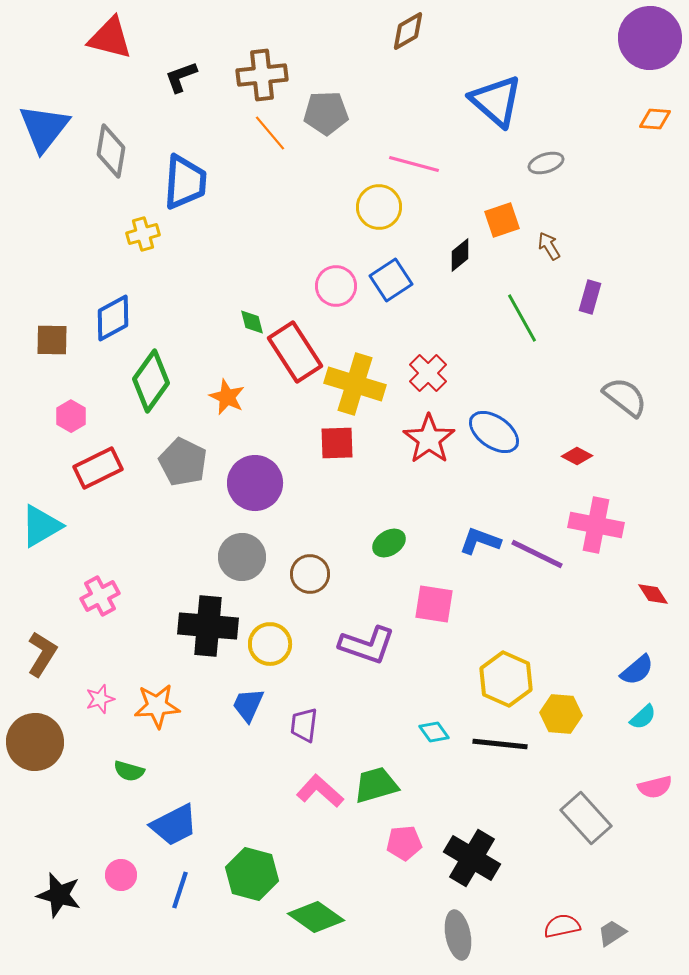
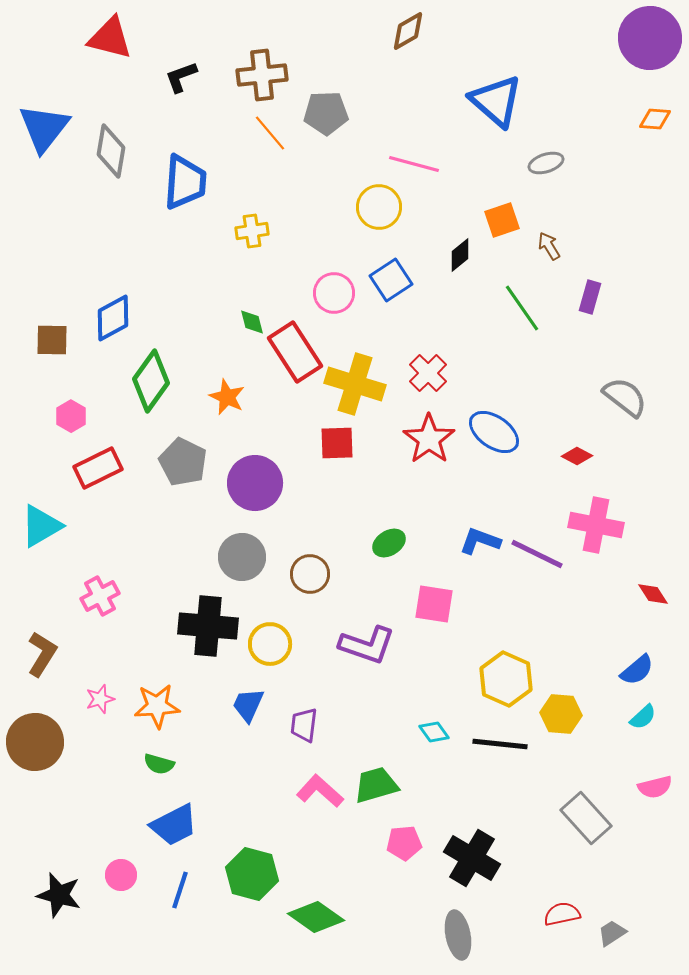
yellow cross at (143, 234): moved 109 px right, 3 px up; rotated 8 degrees clockwise
pink circle at (336, 286): moved 2 px left, 7 px down
green line at (522, 318): moved 10 px up; rotated 6 degrees counterclockwise
green semicircle at (129, 771): moved 30 px right, 7 px up
red semicircle at (562, 926): moved 12 px up
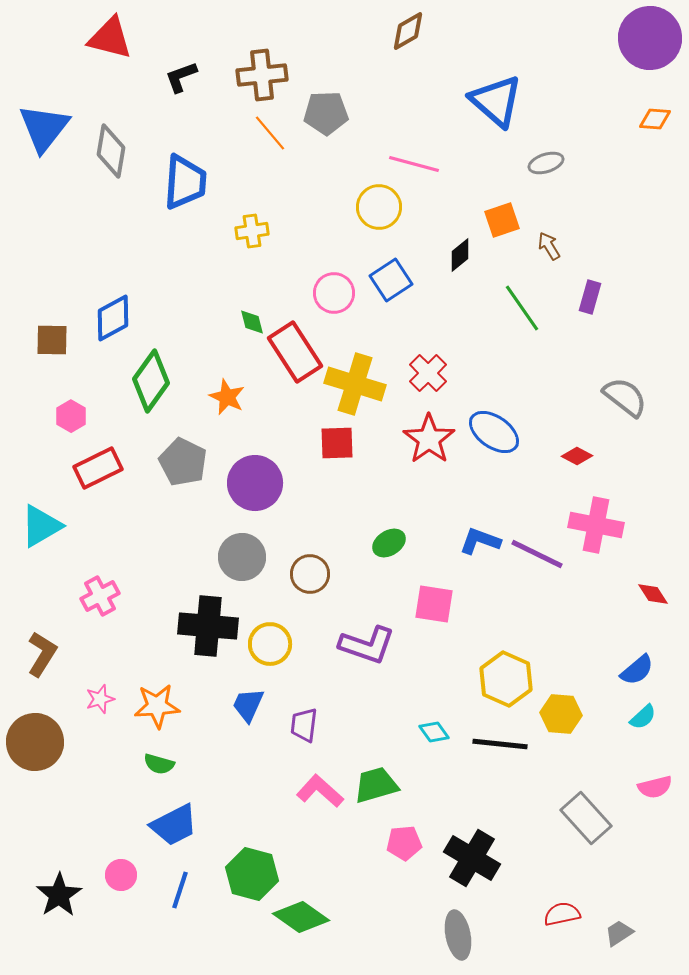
black star at (59, 895): rotated 24 degrees clockwise
green diamond at (316, 917): moved 15 px left
gray trapezoid at (612, 933): moved 7 px right
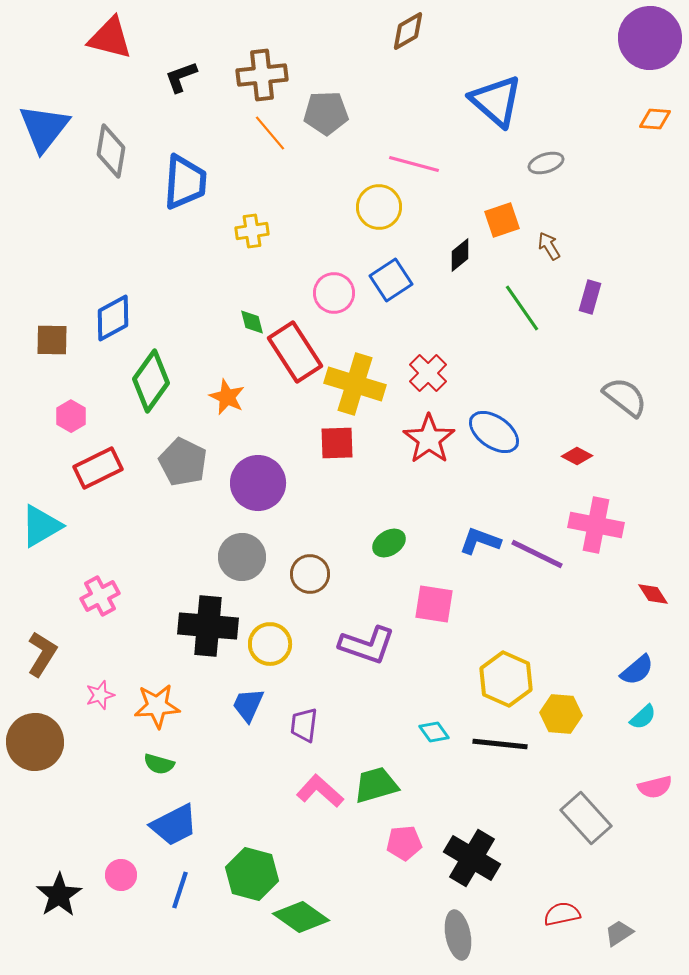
purple circle at (255, 483): moved 3 px right
pink star at (100, 699): moved 4 px up
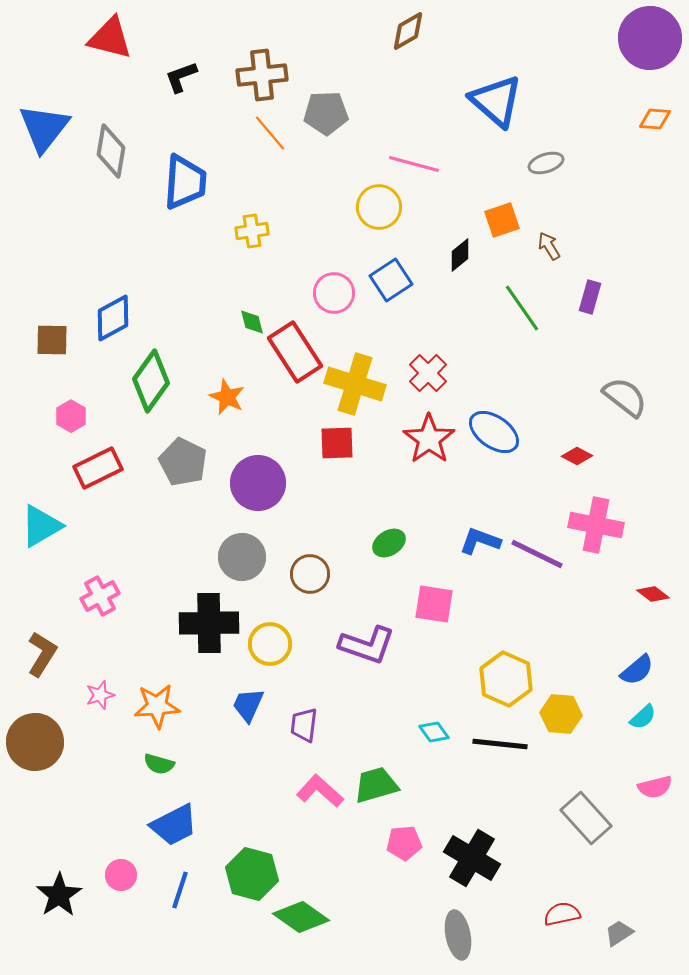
red diamond at (653, 594): rotated 20 degrees counterclockwise
black cross at (208, 626): moved 1 px right, 3 px up; rotated 6 degrees counterclockwise
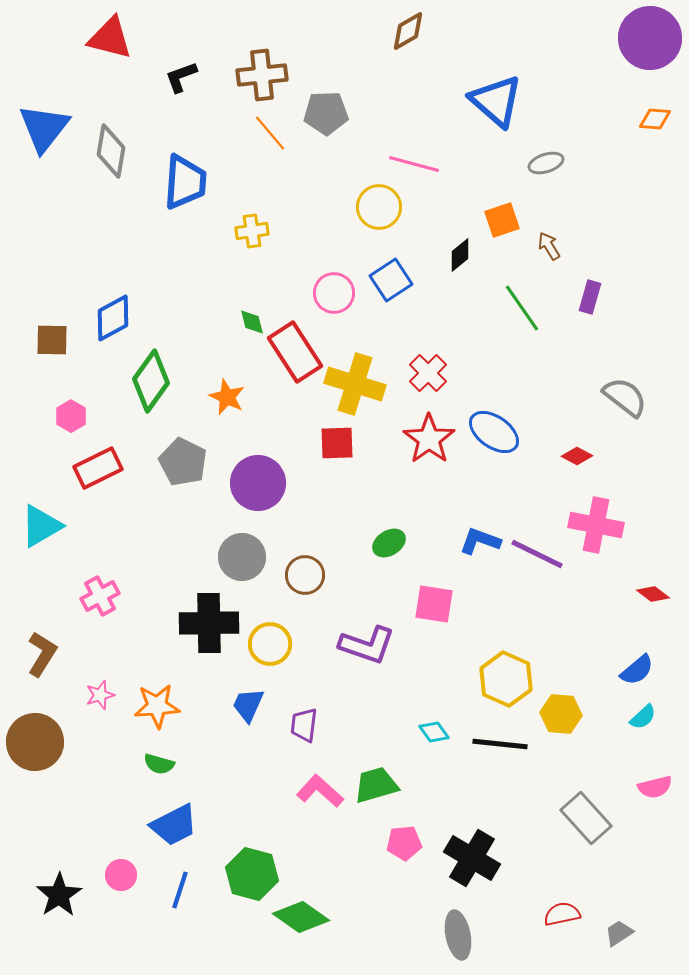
brown circle at (310, 574): moved 5 px left, 1 px down
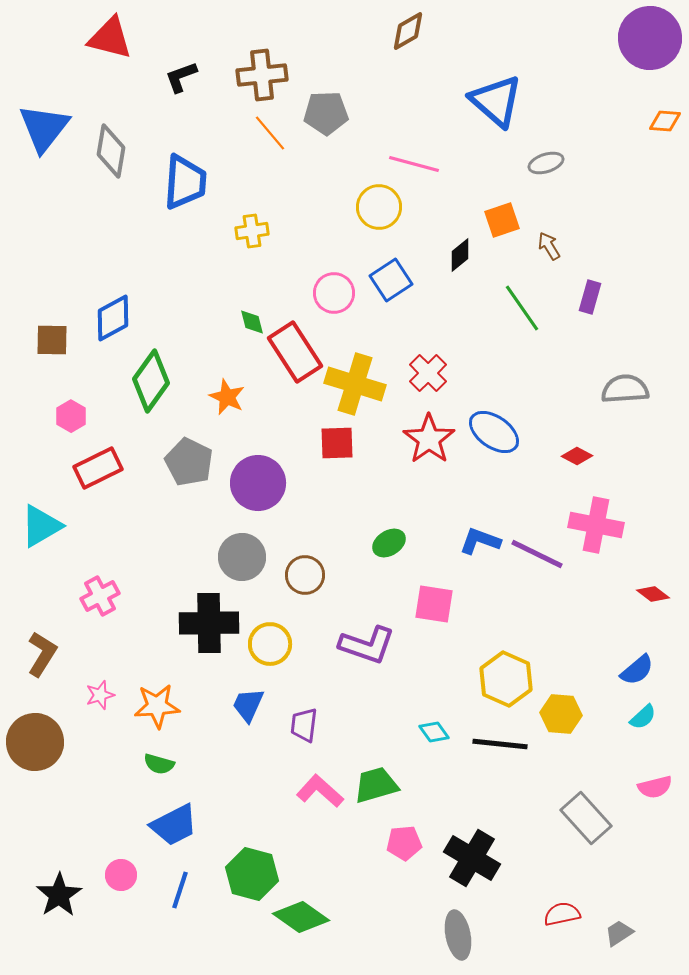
orange diamond at (655, 119): moved 10 px right, 2 px down
gray semicircle at (625, 397): moved 8 px up; rotated 42 degrees counterclockwise
gray pentagon at (183, 462): moved 6 px right
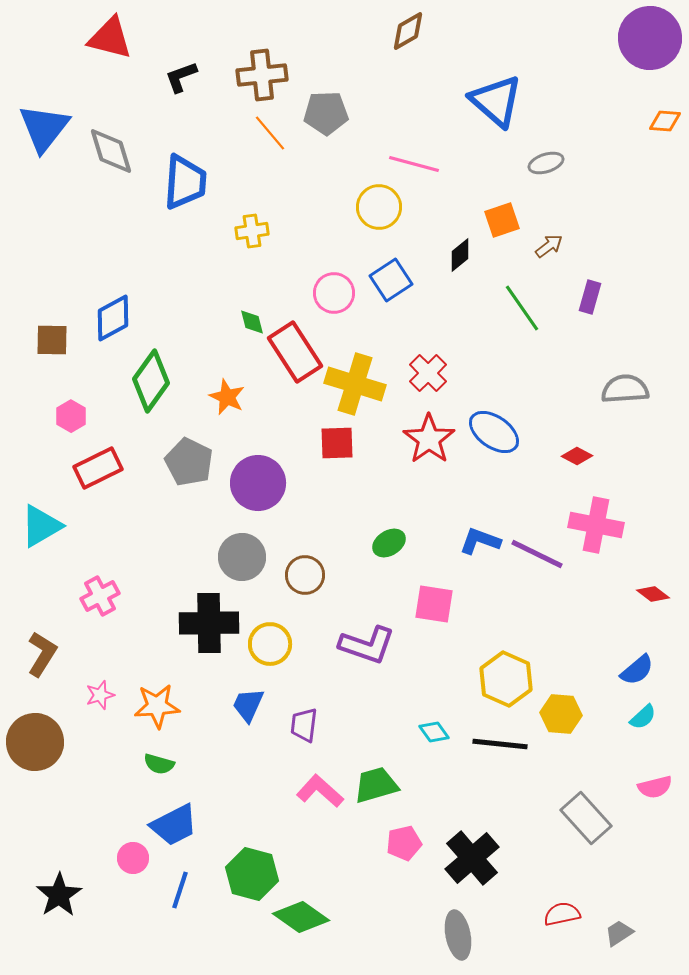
gray diamond at (111, 151): rotated 26 degrees counterclockwise
brown arrow at (549, 246): rotated 84 degrees clockwise
pink pentagon at (404, 843): rotated 8 degrees counterclockwise
black cross at (472, 858): rotated 18 degrees clockwise
pink circle at (121, 875): moved 12 px right, 17 px up
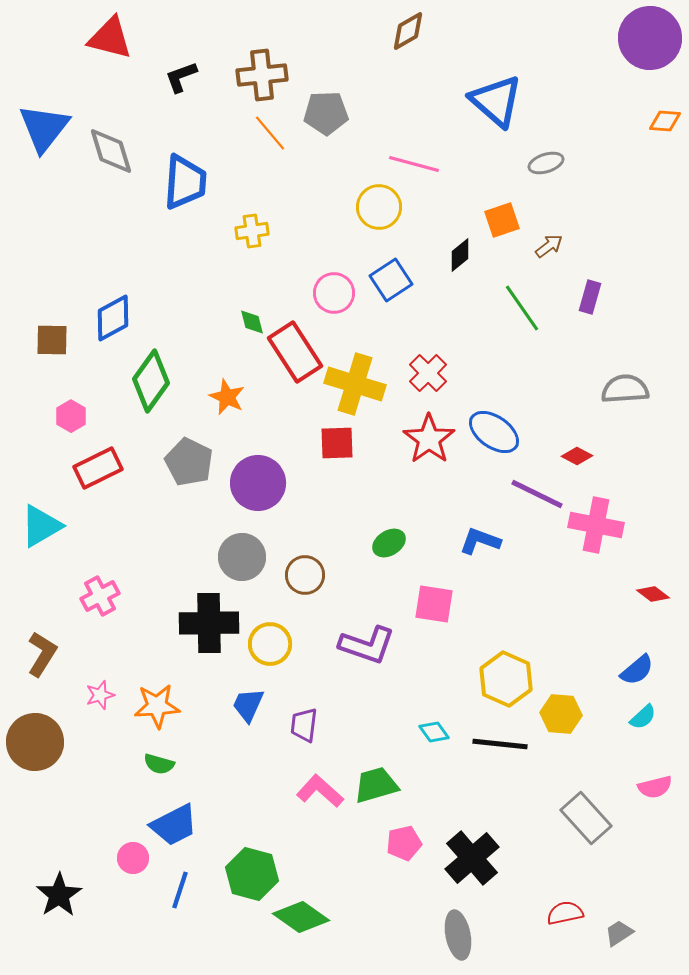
purple line at (537, 554): moved 60 px up
red semicircle at (562, 914): moved 3 px right, 1 px up
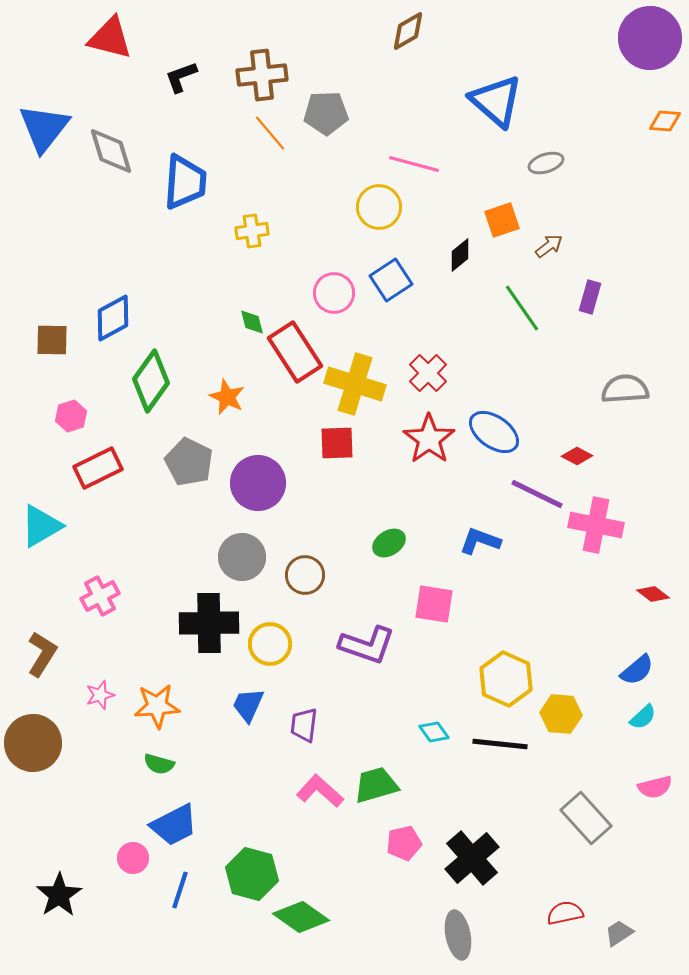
pink hexagon at (71, 416): rotated 12 degrees clockwise
brown circle at (35, 742): moved 2 px left, 1 px down
